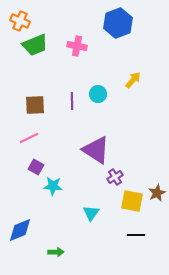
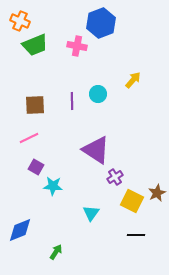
blue hexagon: moved 17 px left
yellow square: rotated 15 degrees clockwise
green arrow: rotated 56 degrees counterclockwise
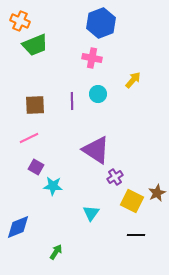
pink cross: moved 15 px right, 12 px down
blue diamond: moved 2 px left, 3 px up
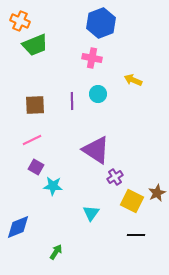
yellow arrow: rotated 108 degrees counterclockwise
pink line: moved 3 px right, 2 px down
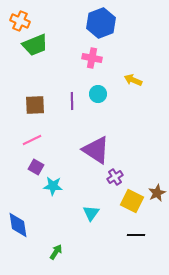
blue diamond: moved 2 px up; rotated 76 degrees counterclockwise
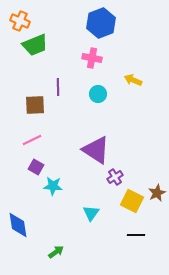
purple line: moved 14 px left, 14 px up
green arrow: rotated 21 degrees clockwise
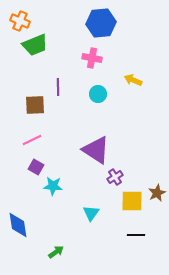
blue hexagon: rotated 16 degrees clockwise
yellow square: rotated 25 degrees counterclockwise
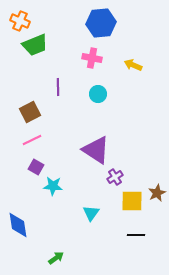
yellow arrow: moved 15 px up
brown square: moved 5 px left, 7 px down; rotated 25 degrees counterclockwise
green arrow: moved 6 px down
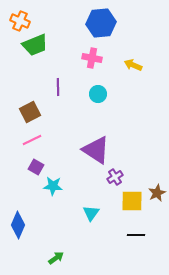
blue diamond: rotated 32 degrees clockwise
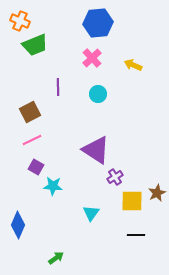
blue hexagon: moved 3 px left
pink cross: rotated 36 degrees clockwise
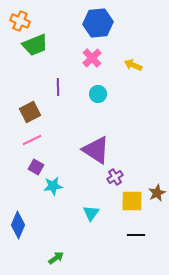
cyan star: rotated 12 degrees counterclockwise
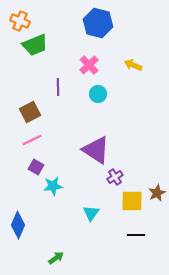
blue hexagon: rotated 20 degrees clockwise
pink cross: moved 3 px left, 7 px down
